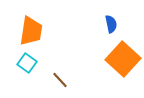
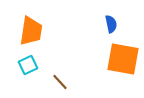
orange square: rotated 32 degrees counterclockwise
cyan square: moved 1 px right, 2 px down; rotated 30 degrees clockwise
brown line: moved 2 px down
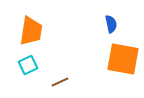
brown line: rotated 72 degrees counterclockwise
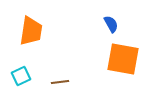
blue semicircle: rotated 18 degrees counterclockwise
cyan square: moved 7 px left, 11 px down
brown line: rotated 18 degrees clockwise
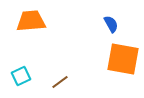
orange trapezoid: moved 10 px up; rotated 104 degrees counterclockwise
brown line: rotated 30 degrees counterclockwise
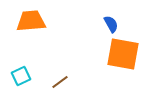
orange square: moved 5 px up
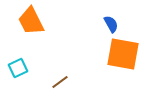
orange trapezoid: rotated 112 degrees counterclockwise
cyan square: moved 3 px left, 8 px up
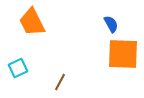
orange trapezoid: moved 1 px right, 1 px down
orange square: rotated 8 degrees counterclockwise
brown line: rotated 24 degrees counterclockwise
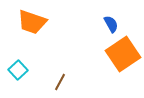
orange trapezoid: rotated 44 degrees counterclockwise
orange square: rotated 36 degrees counterclockwise
cyan square: moved 2 px down; rotated 18 degrees counterclockwise
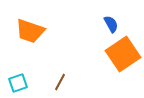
orange trapezoid: moved 2 px left, 9 px down
cyan square: moved 13 px down; rotated 24 degrees clockwise
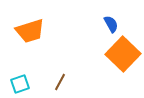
orange trapezoid: rotated 36 degrees counterclockwise
orange square: rotated 12 degrees counterclockwise
cyan square: moved 2 px right, 1 px down
